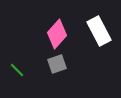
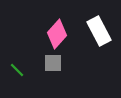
gray square: moved 4 px left, 1 px up; rotated 18 degrees clockwise
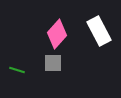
green line: rotated 28 degrees counterclockwise
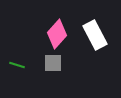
white rectangle: moved 4 px left, 4 px down
green line: moved 5 px up
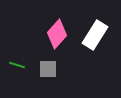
white rectangle: rotated 60 degrees clockwise
gray square: moved 5 px left, 6 px down
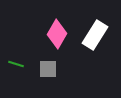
pink diamond: rotated 12 degrees counterclockwise
green line: moved 1 px left, 1 px up
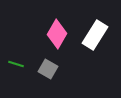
gray square: rotated 30 degrees clockwise
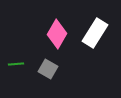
white rectangle: moved 2 px up
green line: rotated 21 degrees counterclockwise
